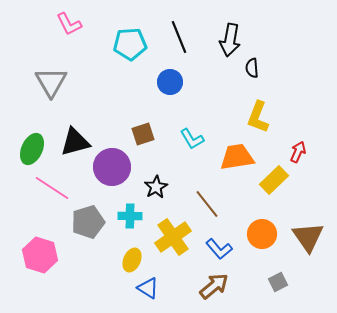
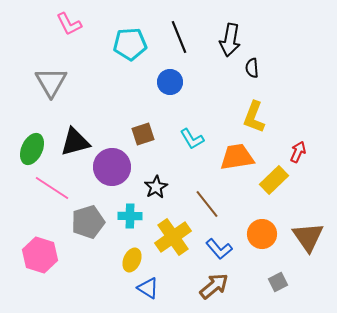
yellow L-shape: moved 4 px left
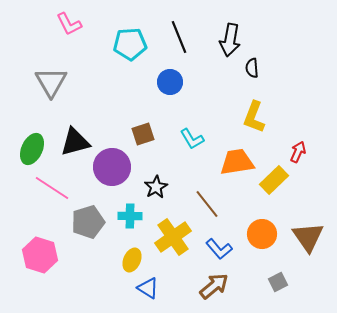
orange trapezoid: moved 5 px down
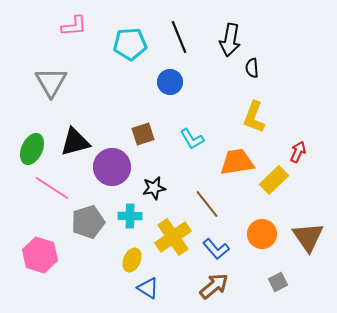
pink L-shape: moved 5 px right, 2 px down; rotated 68 degrees counterclockwise
black star: moved 2 px left, 1 px down; rotated 20 degrees clockwise
blue L-shape: moved 3 px left
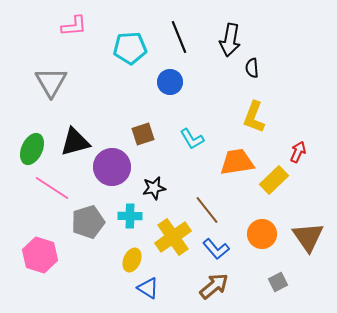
cyan pentagon: moved 4 px down
brown line: moved 6 px down
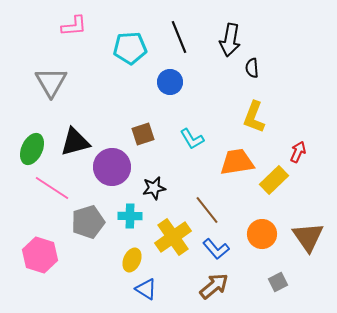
blue triangle: moved 2 px left, 1 px down
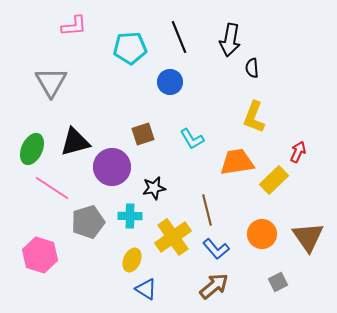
brown line: rotated 24 degrees clockwise
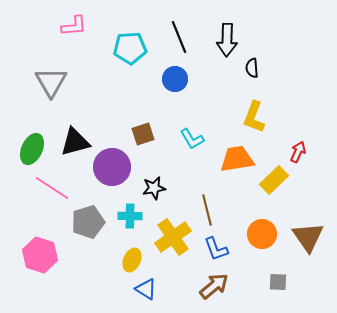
black arrow: moved 3 px left; rotated 8 degrees counterclockwise
blue circle: moved 5 px right, 3 px up
orange trapezoid: moved 3 px up
blue L-shape: rotated 20 degrees clockwise
gray square: rotated 30 degrees clockwise
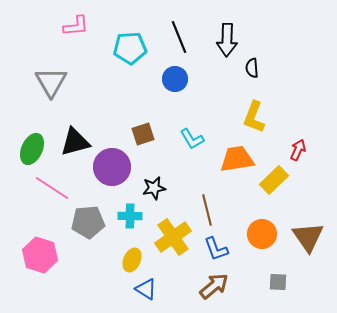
pink L-shape: moved 2 px right
red arrow: moved 2 px up
gray pentagon: rotated 12 degrees clockwise
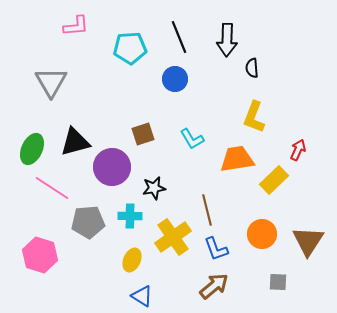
brown triangle: moved 4 px down; rotated 8 degrees clockwise
blue triangle: moved 4 px left, 7 px down
